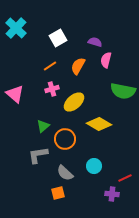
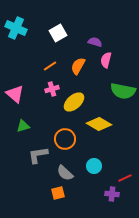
cyan cross: rotated 20 degrees counterclockwise
white square: moved 5 px up
green triangle: moved 20 px left; rotated 24 degrees clockwise
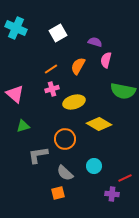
orange line: moved 1 px right, 3 px down
yellow ellipse: rotated 25 degrees clockwise
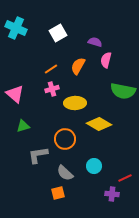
yellow ellipse: moved 1 px right, 1 px down; rotated 15 degrees clockwise
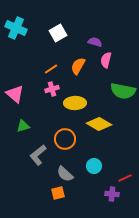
gray L-shape: rotated 30 degrees counterclockwise
gray semicircle: moved 1 px down
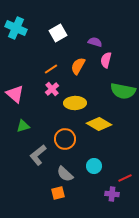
pink cross: rotated 24 degrees counterclockwise
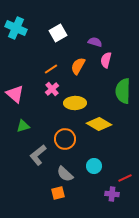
green semicircle: rotated 80 degrees clockwise
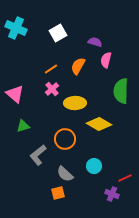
green semicircle: moved 2 px left
purple cross: rotated 16 degrees clockwise
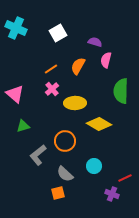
orange circle: moved 2 px down
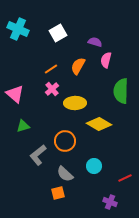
cyan cross: moved 2 px right, 1 px down
purple cross: moved 2 px left, 8 px down
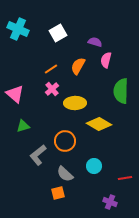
red line: rotated 16 degrees clockwise
